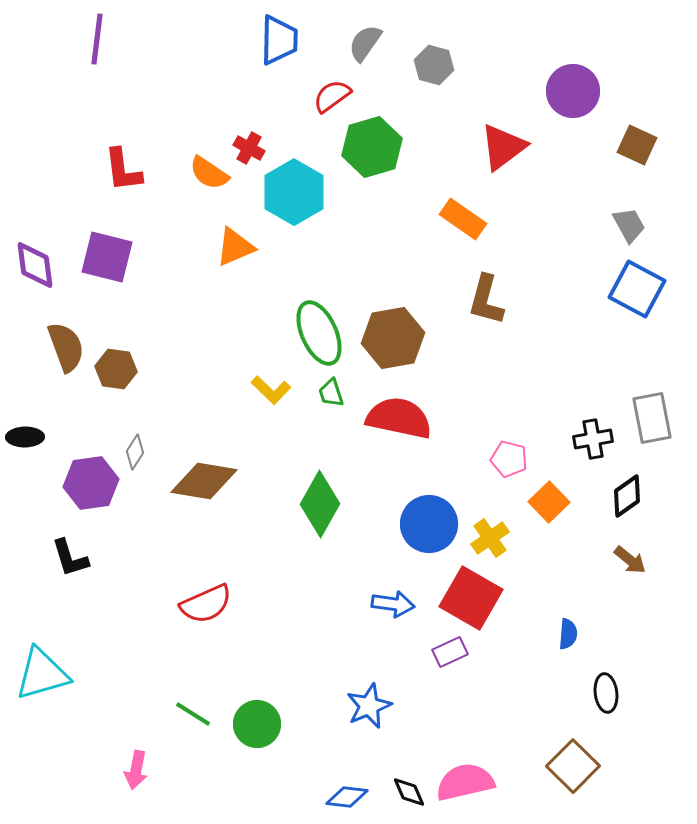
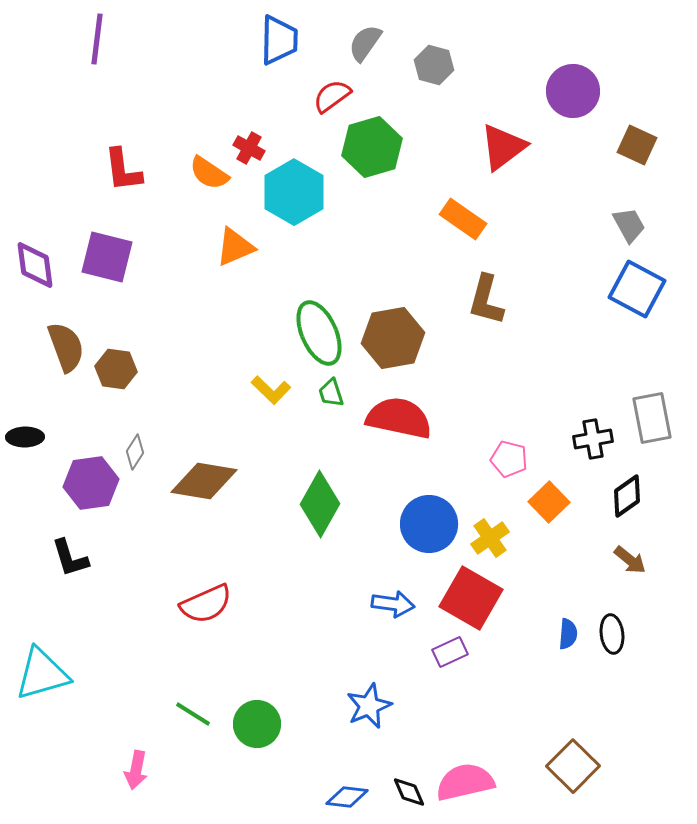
black ellipse at (606, 693): moved 6 px right, 59 px up
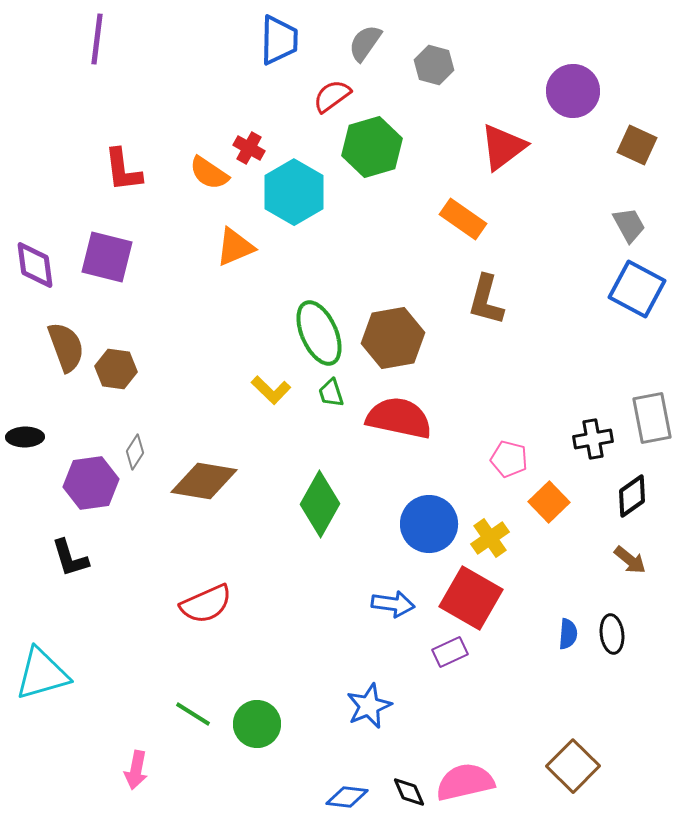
black diamond at (627, 496): moved 5 px right
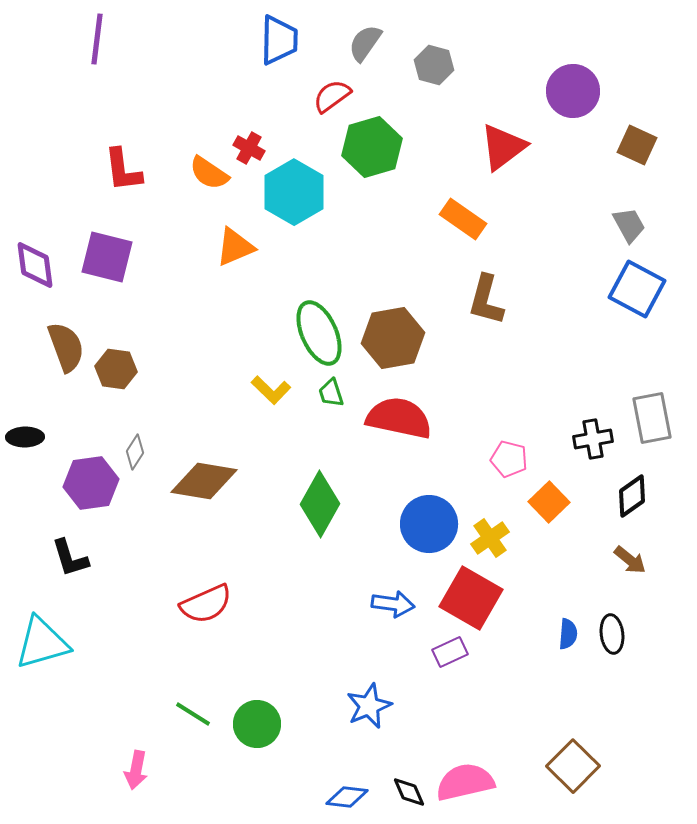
cyan triangle at (42, 674): moved 31 px up
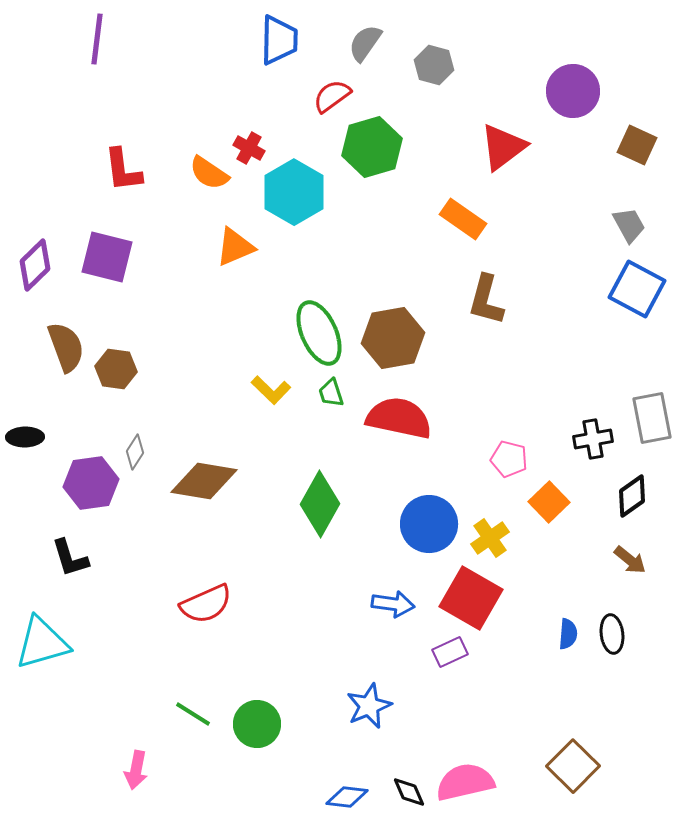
purple diamond at (35, 265): rotated 54 degrees clockwise
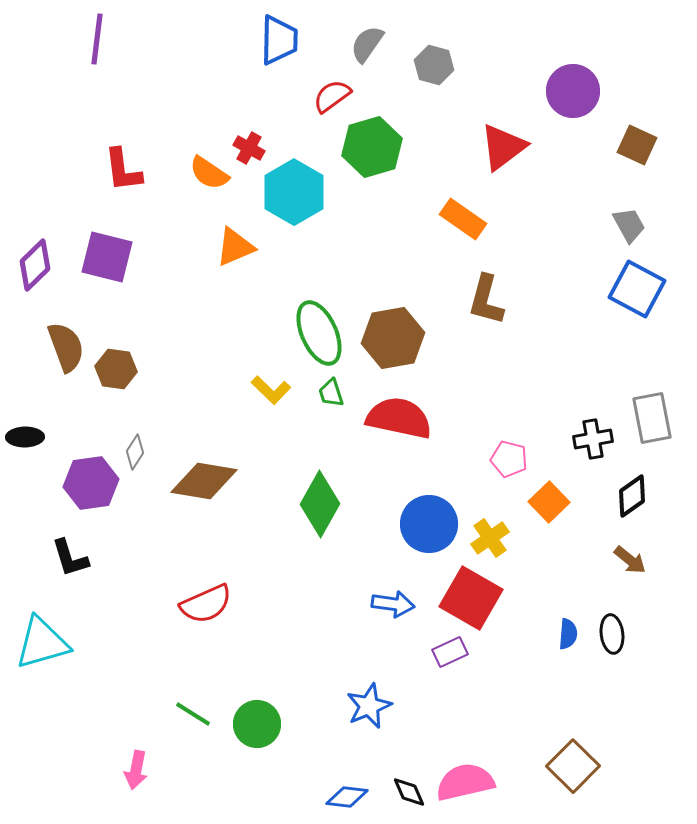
gray semicircle at (365, 43): moved 2 px right, 1 px down
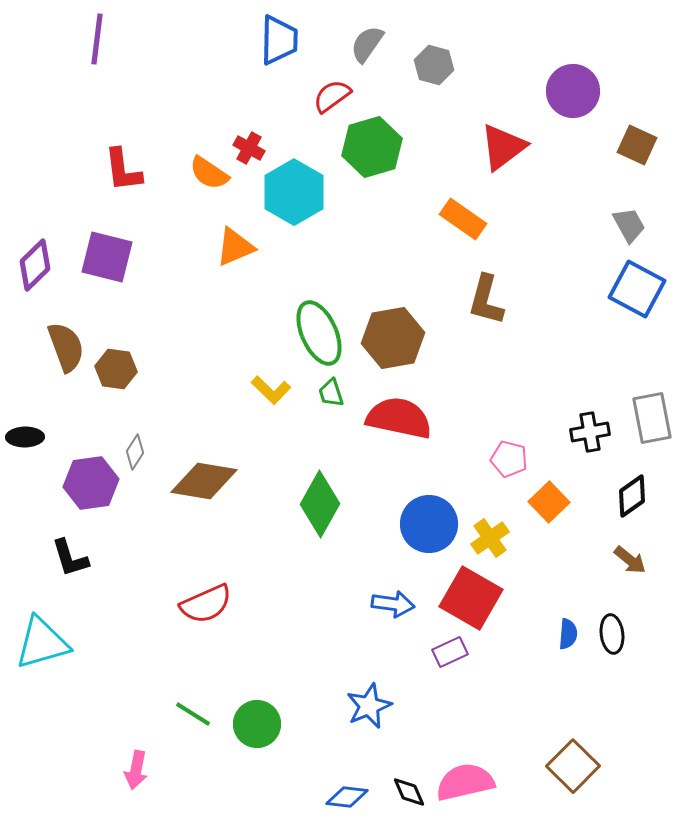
black cross at (593, 439): moved 3 px left, 7 px up
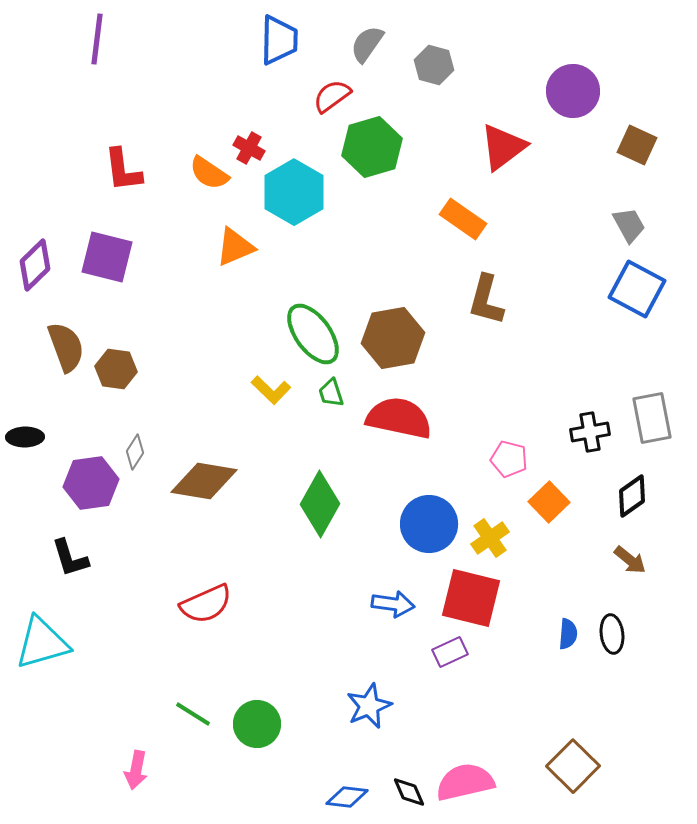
green ellipse at (319, 333): moved 6 px left, 1 px down; rotated 12 degrees counterclockwise
red square at (471, 598): rotated 16 degrees counterclockwise
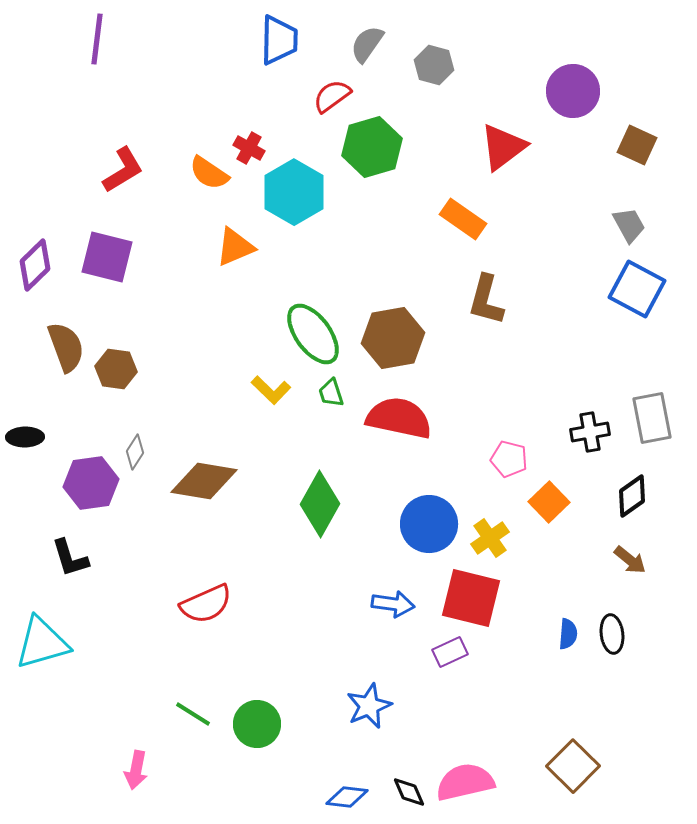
red L-shape at (123, 170): rotated 114 degrees counterclockwise
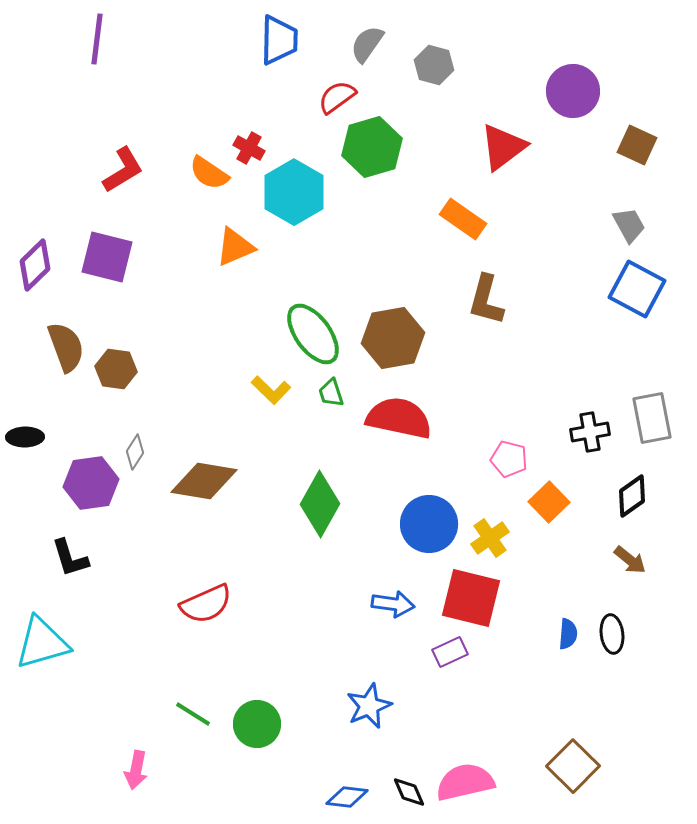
red semicircle at (332, 96): moved 5 px right, 1 px down
